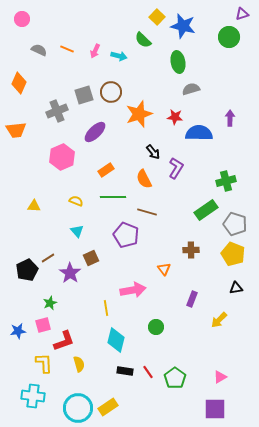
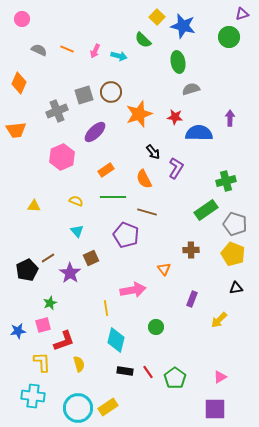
yellow L-shape at (44, 363): moved 2 px left, 1 px up
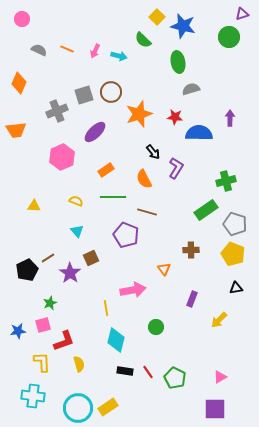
green pentagon at (175, 378): rotated 10 degrees counterclockwise
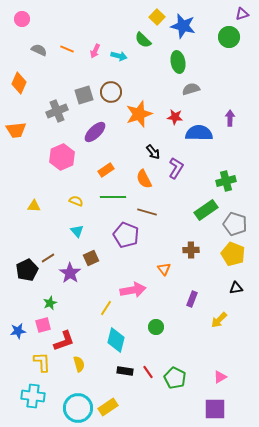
yellow line at (106, 308): rotated 42 degrees clockwise
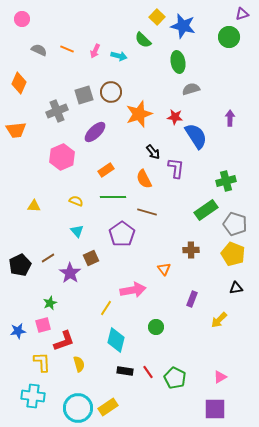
blue semicircle at (199, 133): moved 3 px left, 3 px down; rotated 56 degrees clockwise
purple L-shape at (176, 168): rotated 25 degrees counterclockwise
purple pentagon at (126, 235): moved 4 px left, 1 px up; rotated 15 degrees clockwise
black pentagon at (27, 270): moved 7 px left, 5 px up
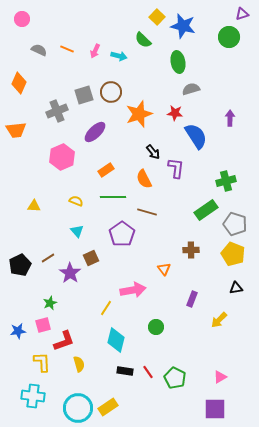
red star at (175, 117): moved 4 px up
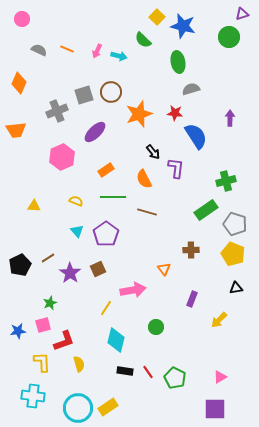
pink arrow at (95, 51): moved 2 px right
purple pentagon at (122, 234): moved 16 px left
brown square at (91, 258): moved 7 px right, 11 px down
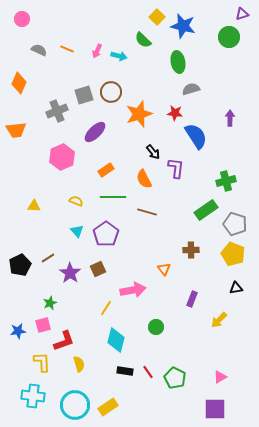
cyan circle at (78, 408): moved 3 px left, 3 px up
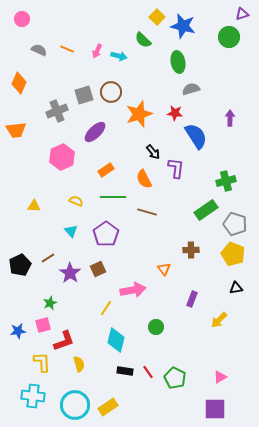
cyan triangle at (77, 231): moved 6 px left
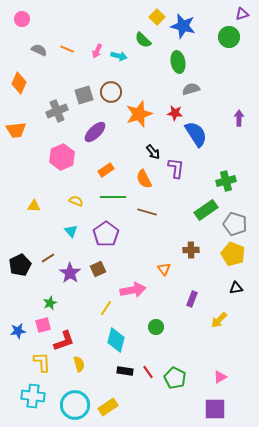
purple arrow at (230, 118): moved 9 px right
blue semicircle at (196, 136): moved 2 px up
